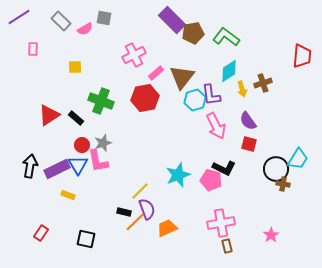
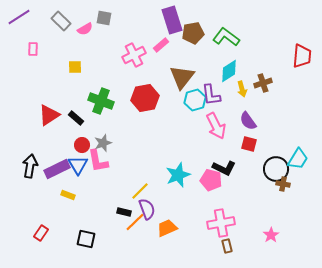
purple rectangle at (172, 20): rotated 28 degrees clockwise
pink rectangle at (156, 73): moved 5 px right, 28 px up
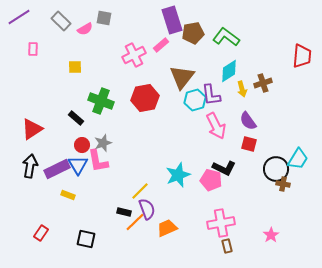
red triangle at (49, 115): moved 17 px left, 14 px down
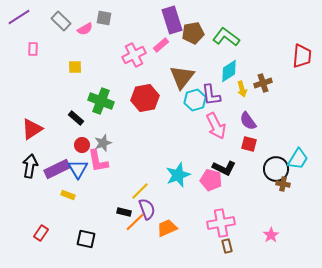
blue triangle at (78, 165): moved 4 px down
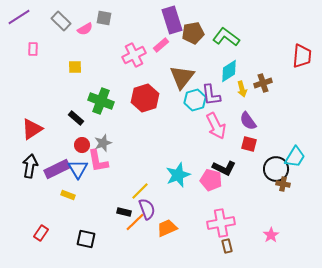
red hexagon at (145, 98): rotated 8 degrees counterclockwise
cyan trapezoid at (298, 159): moved 3 px left, 2 px up
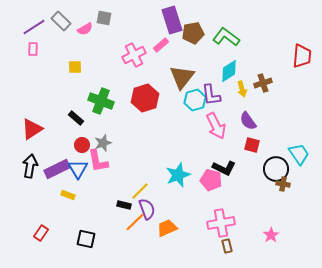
purple line at (19, 17): moved 15 px right, 10 px down
red square at (249, 144): moved 3 px right, 1 px down
cyan trapezoid at (295, 157): moved 4 px right, 3 px up; rotated 65 degrees counterclockwise
black rectangle at (124, 212): moved 7 px up
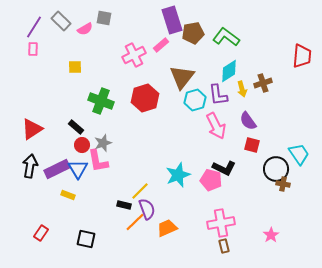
purple line at (34, 27): rotated 25 degrees counterclockwise
purple L-shape at (211, 95): moved 7 px right
black rectangle at (76, 118): moved 9 px down
brown rectangle at (227, 246): moved 3 px left
